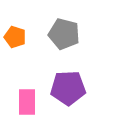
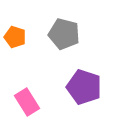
purple pentagon: moved 16 px right, 1 px up; rotated 20 degrees clockwise
pink rectangle: rotated 32 degrees counterclockwise
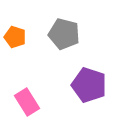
purple pentagon: moved 5 px right, 2 px up
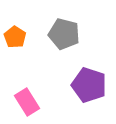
orange pentagon: rotated 15 degrees clockwise
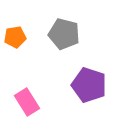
orange pentagon: rotated 30 degrees clockwise
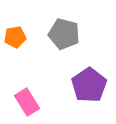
purple pentagon: rotated 20 degrees clockwise
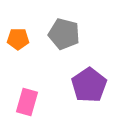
orange pentagon: moved 3 px right, 2 px down; rotated 10 degrees clockwise
pink rectangle: rotated 48 degrees clockwise
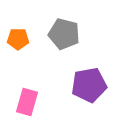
purple pentagon: rotated 24 degrees clockwise
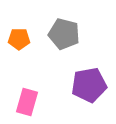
orange pentagon: moved 1 px right
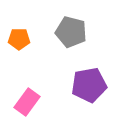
gray pentagon: moved 7 px right, 2 px up
pink rectangle: rotated 20 degrees clockwise
